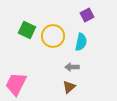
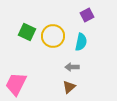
green square: moved 2 px down
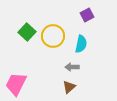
green square: rotated 18 degrees clockwise
cyan semicircle: moved 2 px down
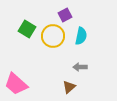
purple square: moved 22 px left
green square: moved 3 px up; rotated 12 degrees counterclockwise
cyan semicircle: moved 8 px up
gray arrow: moved 8 px right
pink trapezoid: rotated 75 degrees counterclockwise
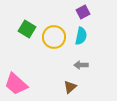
purple square: moved 18 px right, 3 px up
yellow circle: moved 1 px right, 1 px down
gray arrow: moved 1 px right, 2 px up
brown triangle: moved 1 px right
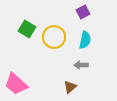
cyan semicircle: moved 4 px right, 4 px down
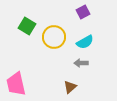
green square: moved 3 px up
cyan semicircle: moved 2 px down; rotated 48 degrees clockwise
gray arrow: moved 2 px up
pink trapezoid: rotated 35 degrees clockwise
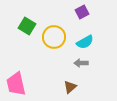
purple square: moved 1 px left
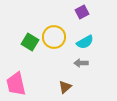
green square: moved 3 px right, 16 px down
brown triangle: moved 5 px left
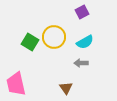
brown triangle: moved 1 px right, 1 px down; rotated 24 degrees counterclockwise
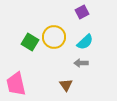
cyan semicircle: rotated 12 degrees counterclockwise
brown triangle: moved 3 px up
